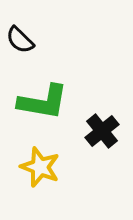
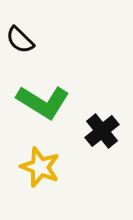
green L-shape: rotated 22 degrees clockwise
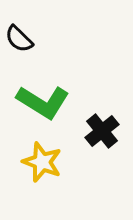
black semicircle: moved 1 px left, 1 px up
yellow star: moved 2 px right, 5 px up
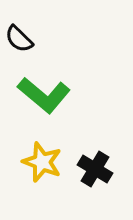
green L-shape: moved 1 px right, 7 px up; rotated 8 degrees clockwise
black cross: moved 7 px left, 38 px down; rotated 20 degrees counterclockwise
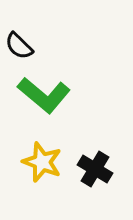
black semicircle: moved 7 px down
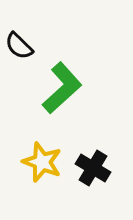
green L-shape: moved 18 px right, 7 px up; rotated 82 degrees counterclockwise
black cross: moved 2 px left, 1 px up
